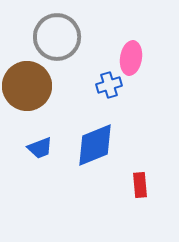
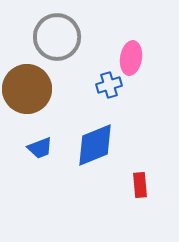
brown circle: moved 3 px down
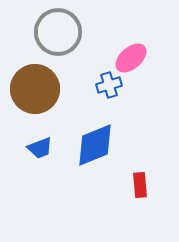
gray circle: moved 1 px right, 5 px up
pink ellipse: rotated 40 degrees clockwise
brown circle: moved 8 px right
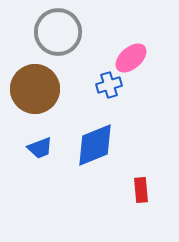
red rectangle: moved 1 px right, 5 px down
